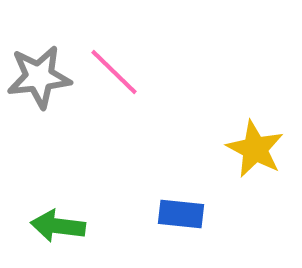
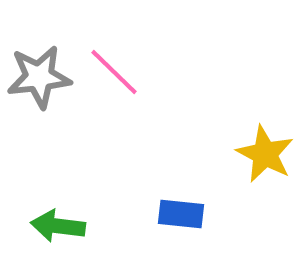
yellow star: moved 10 px right, 5 px down
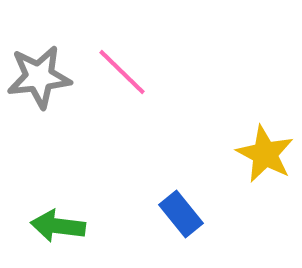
pink line: moved 8 px right
blue rectangle: rotated 45 degrees clockwise
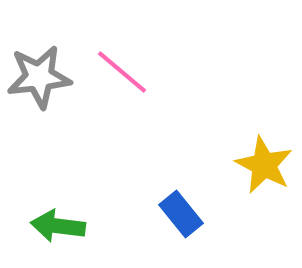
pink line: rotated 4 degrees counterclockwise
yellow star: moved 1 px left, 11 px down
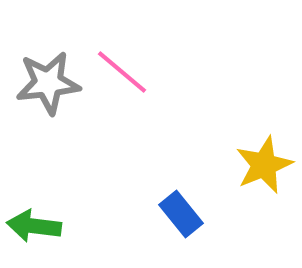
gray star: moved 9 px right, 6 px down
yellow star: rotated 22 degrees clockwise
green arrow: moved 24 px left
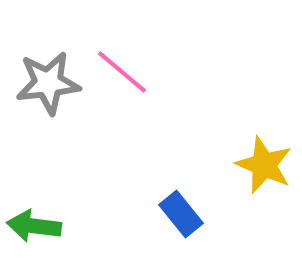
yellow star: rotated 26 degrees counterclockwise
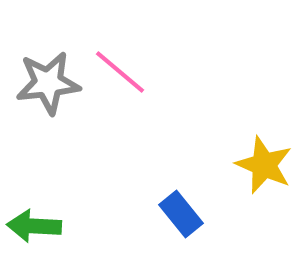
pink line: moved 2 px left
green arrow: rotated 4 degrees counterclockwise
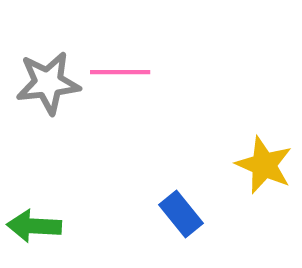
pink line: rotated 40 degrees counterclockwise
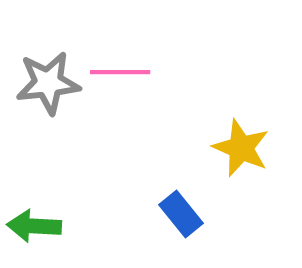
yellow star: moved 23 px left, 17 px up
